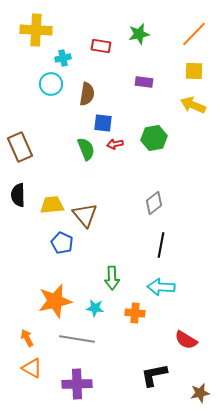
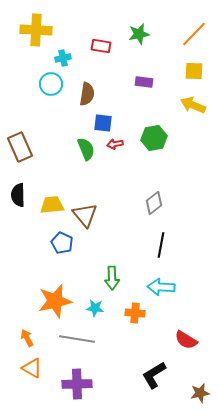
black L-shape: rotated 20 degrees counterclockwise
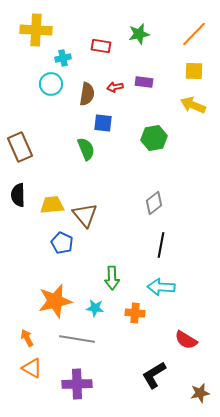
red arrow: moved 57 px up
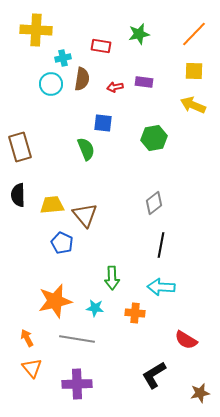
brown semicircle: moved 5 px left, 15 px up
brown rectangle: rotated 8 degrees clockwise
orange triangle: rotated 20 degrees clockwise
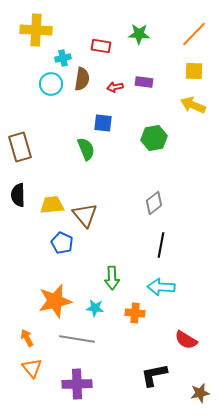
green star: rotated 15 degrees clockwise
black L-shape: rotated 20 degrees clockwise
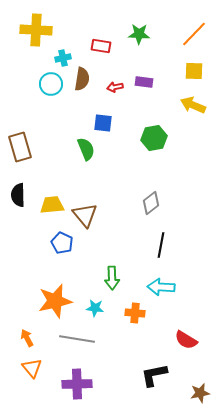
gray diamond: moved 3 px left
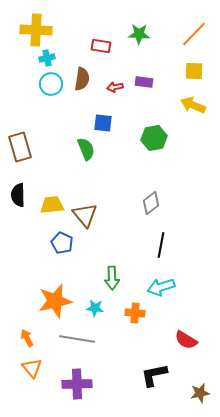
cyan cross: moved 16 px left
cyan arrow: rotated 20 degrees counterclockwise
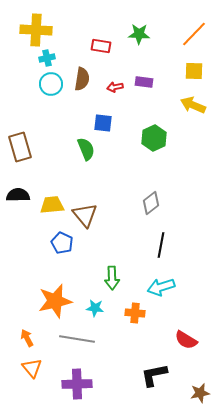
green hexagon: rotated 15 degrees counterclockwise
black semicircle: rotated 90 degrees clockwise
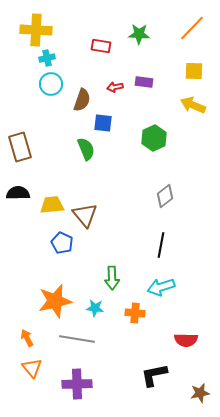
orange line: moved 2 px left, 6 px up
brown semicircle: moved 21 px down; rotated 10 degrees clockwise
black semicircle: moved 2 px up
gray diamond: moved 14 px right, 7 px up
red semicircle: rotated 30 degrees counterclockwise
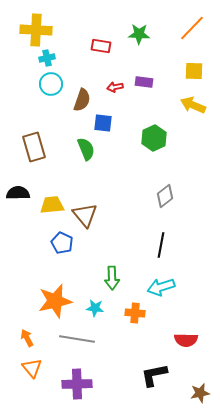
brown rectangle: moved 14 px right
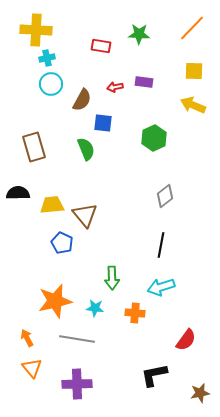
brown semicircle: rotated 10 degrees clockwise
red semicircle: rotated 55 degrees counterclockwise
